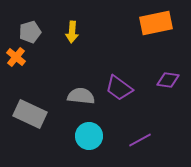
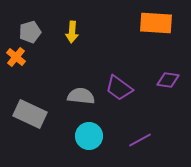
orange rectangle: rotated 16 degrees clockwise
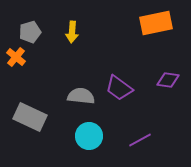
orange rectangle: rotated 16 degrees counterclockwise
gray rectangle: moved 3 px down
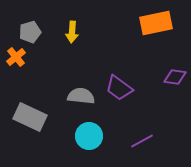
orange cross: rotated 12 degrees clockwise
purple diamond: moved 7 px right, 3 px up
purple line: moved 2 px right, 1 px down
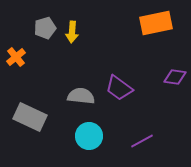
gray pentagon: moved 15 px right, 4 px up
